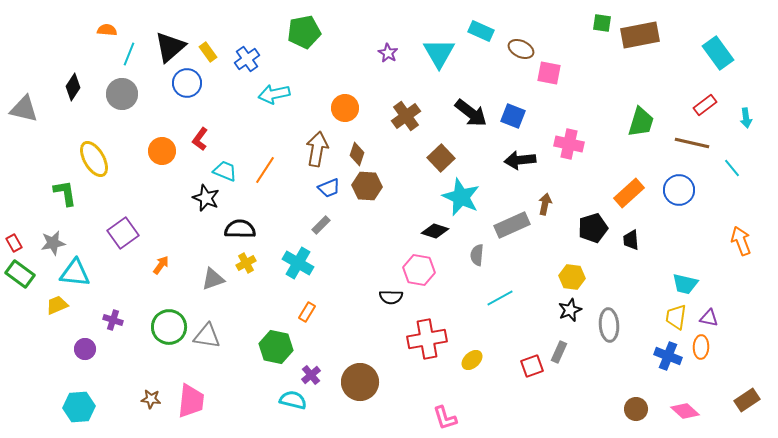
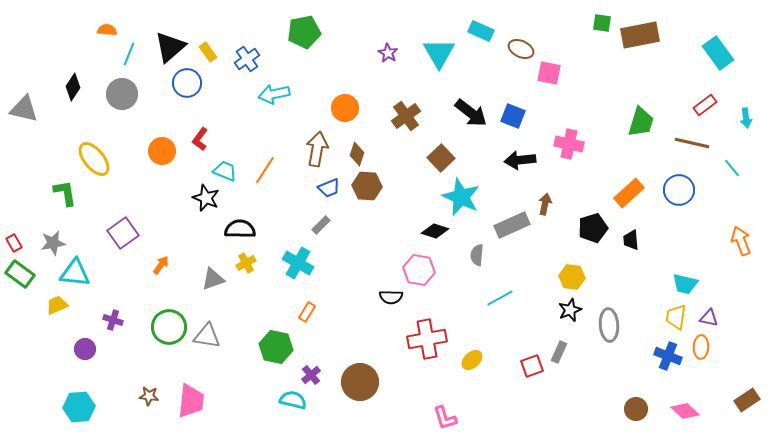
yellow ellipse at (94, 159): rotated 9 degrees counterclockwise
brown star at (151, 399): moved 2 px left, 3 px up
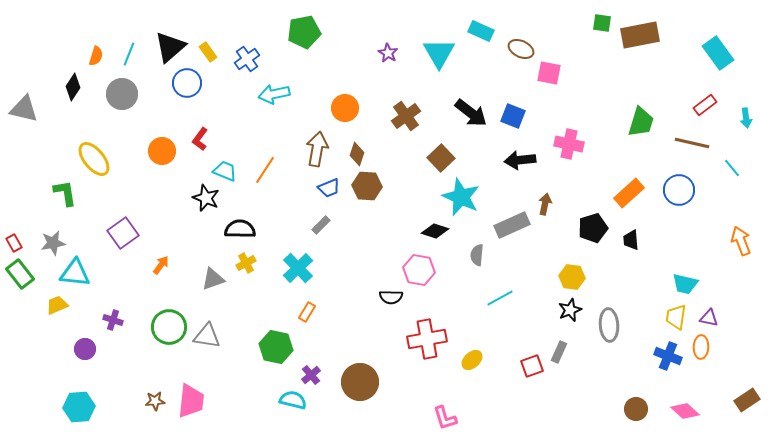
orange semicircle at (107, 30): moved 11 px left, 26 px down; rotated 102 degrees clockwise
cyan cross at (298, 263): moved 5 px down; rotated 16 degrees clockwise
green rectangle at (20, 274): rotated 16 degrees clockwise
brown star at (149, 396): moved 6 px right, 5 px down; rotated 12 degrees counterclockwise
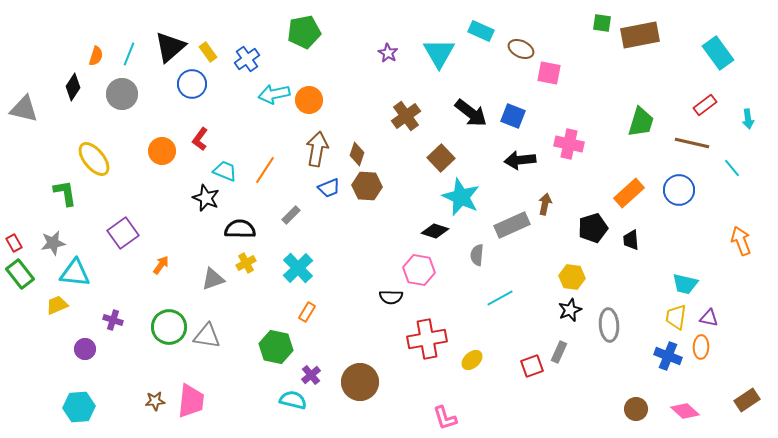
blue circle at (187, 83): moved 5 px right, 1 px down
orange circle at (345, 108): moved 36 px left, 8 px up
cyan arrow at (746, 118): moved 2 px right, 1 px down
gray rectangle at (321, 225): moved 30 px left, 10 px up
